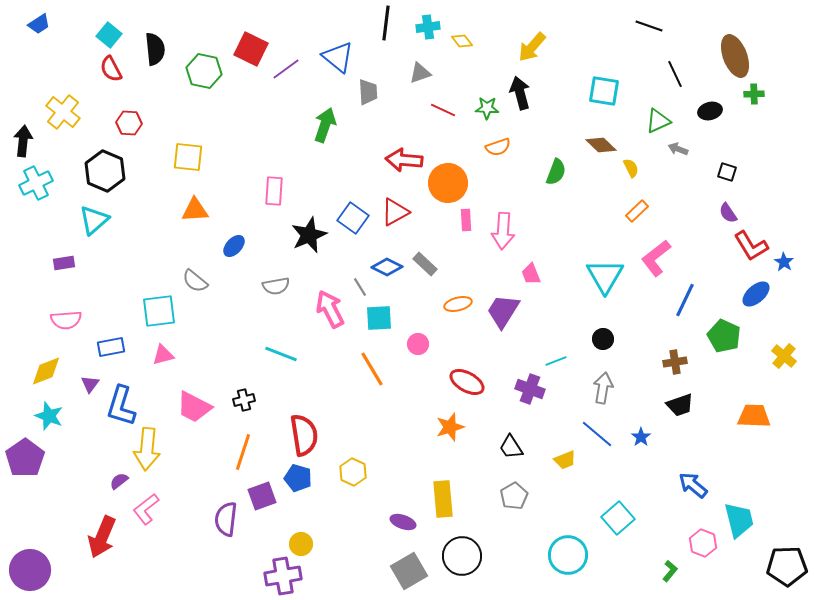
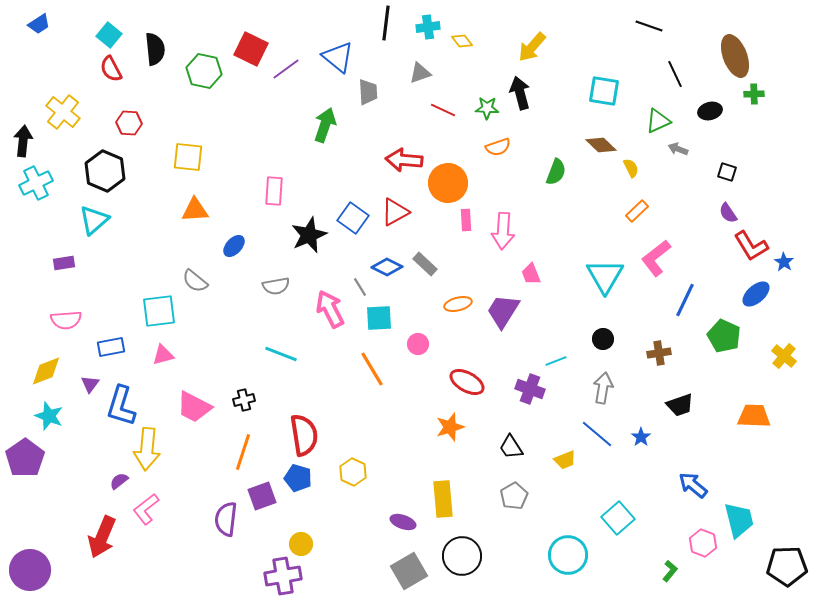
brown cross at (675, 362): moved 16 px left, 9 px up
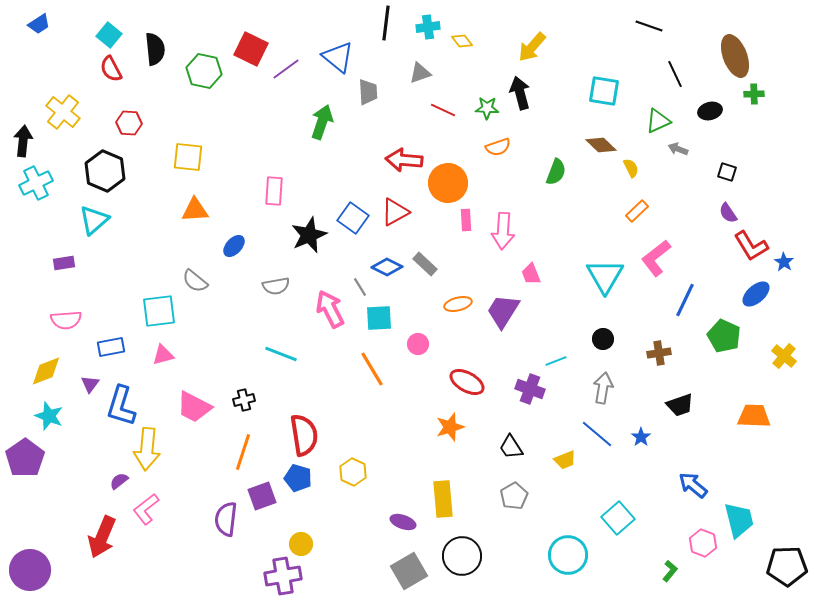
green arrow at (325, 125): moved 3 px left, 3 px up
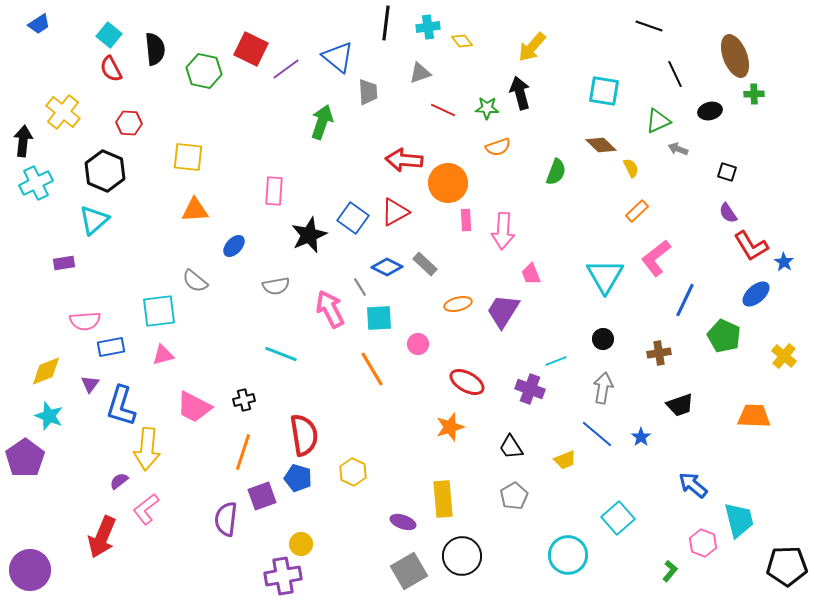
pink semicircle at (66, 320): moved 19 px right, 1 px down
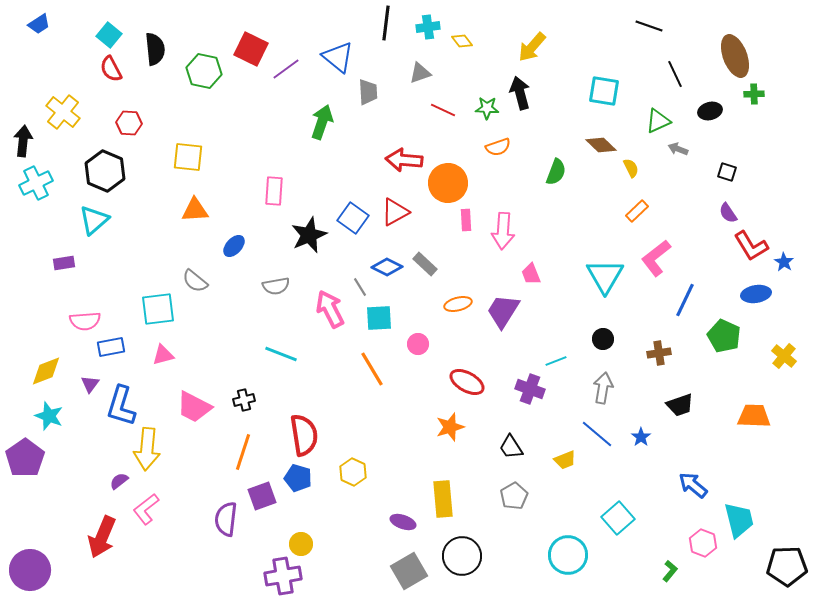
blue ellipse at (756, 294): rotated 32 degrees clockwise
cyan square at (159, 311): moved 1 px left, 2 px up
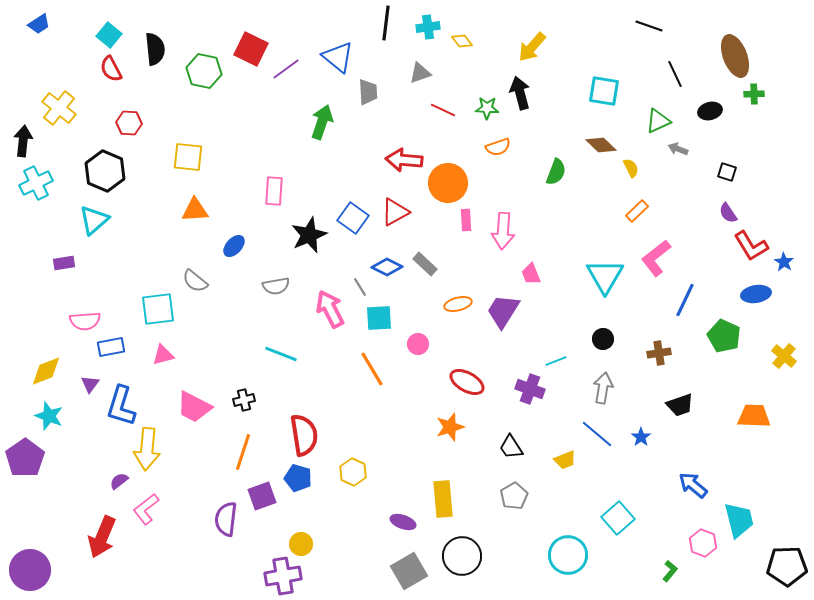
yellow cross at (63, 112): moved 4 px left, 4 px up
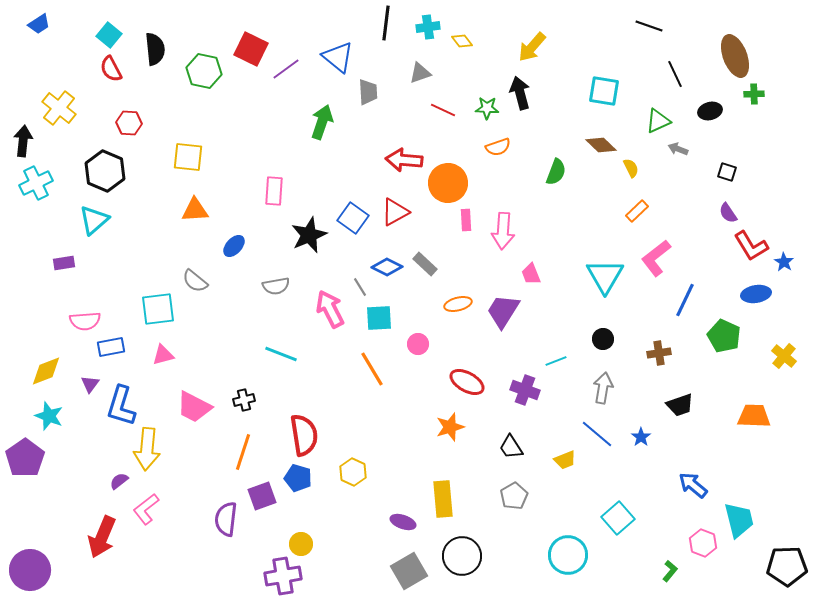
purple cross at (530, 389): moved 5 px left, 1 px down
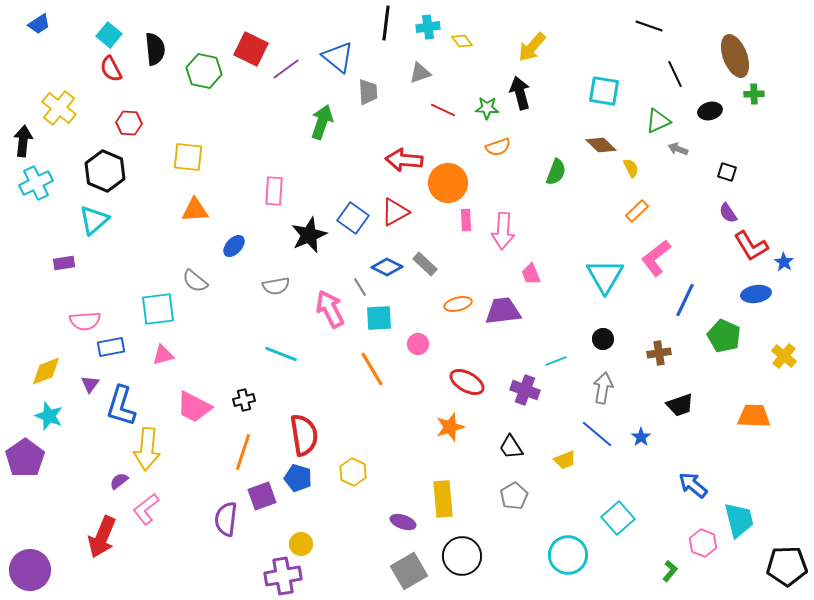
purple trapezoid at (503, 311): rotated 51 degrees clockwise
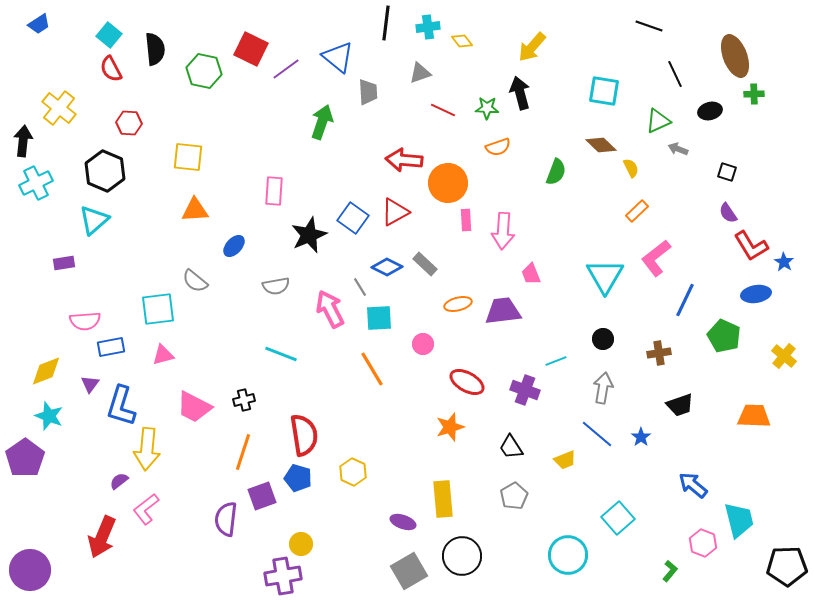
pink circle at (418, 344): moved 5 px right
